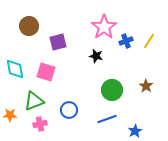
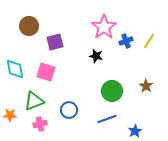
purple square: moved 3 px left
green circle: moved 1 px down
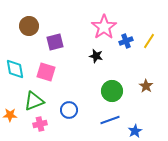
blue line: moved 3 px right, 1 px down
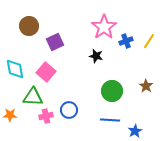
purple square: rotated 12 degrees counterclockwise
pink square: rotated 24 degrees clockwise
green triangle: moved 1 px left, 4 px up; rotated 25 degrees clockwise
blue line: rotated 24 degrees clockwise
pink cross: moved 6 px right, 8 px up
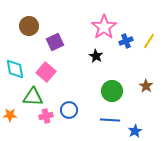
black star: rotated 16 degrees clockwise
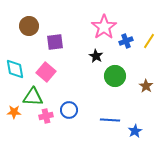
purple square: rotated 18 degrees clockwise
green circle: moved 3 px right, 15 px up
orange star: moved 4 px right, 3 px up
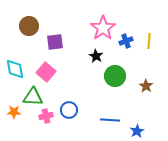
pink star: moved 1 px left, 1 px down
yellow line: rotated 28 degrees counterclockwise
blue star: moved 2 px right
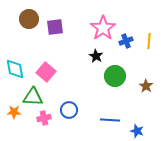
brown circle: moved 7 px up
purple square: moved 15 px up
pink cross: moved 2 px left, 2 px down
blue star: rotated 24 degrees counterclockwise
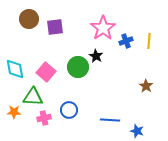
green circle: moved 37 px left, 9 px up
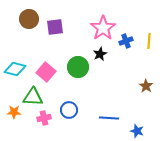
black star: moved 4 px right, 2 px up; rotated 16 degrees clockwise
cyan diamond: rotated 65 degrees counterclockwise
blue line: moved 1 px left, 2 px up
